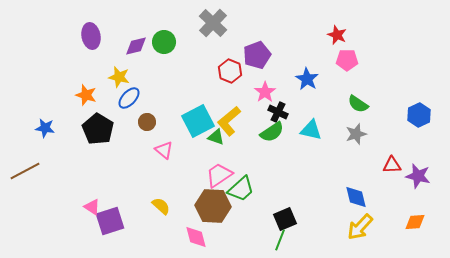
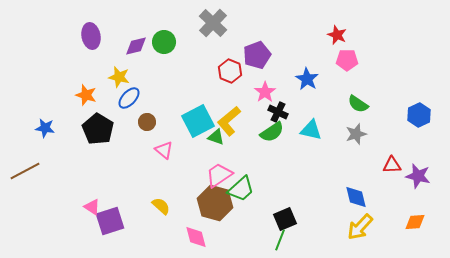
brown hexagon at (213, 206): moved 2 px right, 3 px up; rotated 12 degrees clockwise
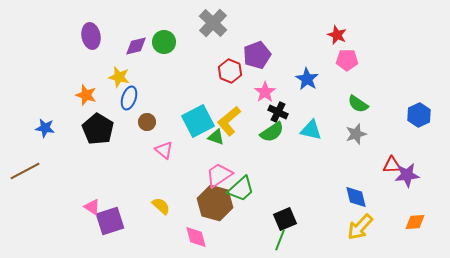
blue ellipse at (129, 98): rotated 25 degrees counterclockwise
purple star at (418, 176): moved 11 px left, 1 px up; rotated 20 degrees counterclockwise
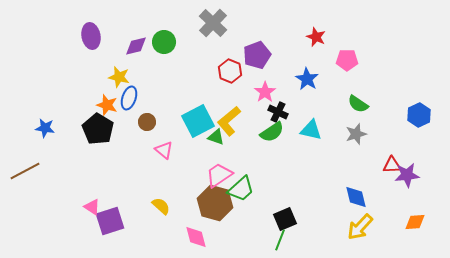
red star at (337, 35): moved 21 px left, 2 px down
orange star at (86, 95): moved 21 px right, 10 px down
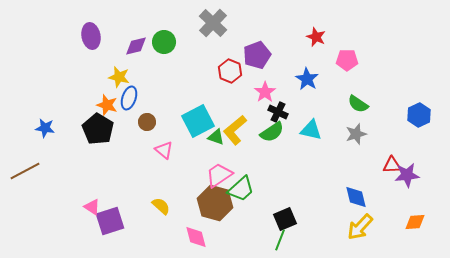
yellow L-shape at (229, 121): moved 6 px right, 9 px down
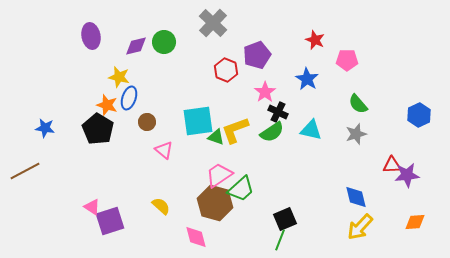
red star at (316, 37): moved 1 px left, 3 px down
red hexagon at (230, 71): moved 4 px left, 1 px up
green semicircle at (358, 104): rotated 15 degrees clockwise
cyan square at (198, 121): rotated 20 degrees clockwise
yellow L-shape at (235, 130): rotated 20 degrees clockwise
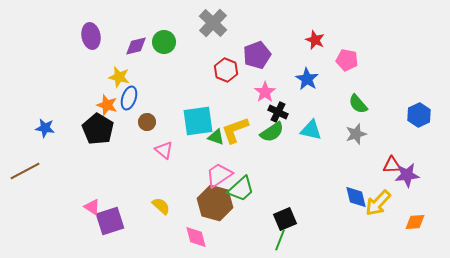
pink pentagon at (347, 60): rotated 10 degrees clockwise
yellow arrow at (360, 227): moved 18 px right, 24 px up
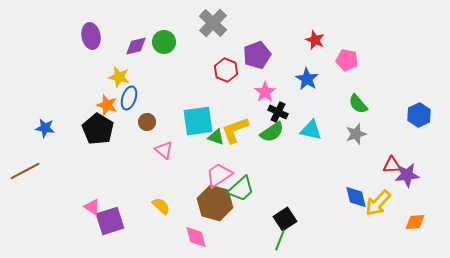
black square at (285, 219): rotated 10 degrees counterclockwise
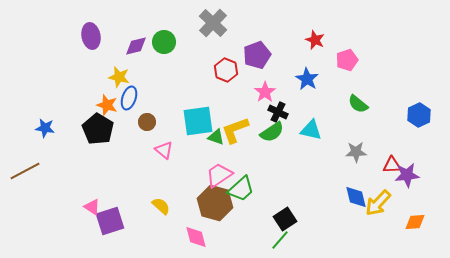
pink pentagon at (347, 60): rotated 30 degrees counterclockwise
green semicircle at (358, 104): rotated 10 degrees counterclockwise
gray star at (356, 134): moved 18 px down; rotated 15 degrees clockwise
green line at (280, 240): rotated 20 degrees clockwise
